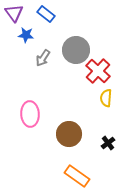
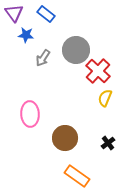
yellow semicircle: moved 1 px left; rotated 18 degrees clockwise
brown circle: moved 4 px left, 4 px down
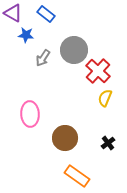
purple triangle: moved 1 px left; rotated 24 degrees counterclockwise
gray circle: moved 2 px left
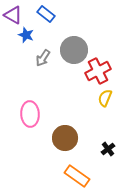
purple triangle: moved 2 px down
blue star: rotated 14 degrees clockwise
red cross: rotated 20 degrees clockwise
black cross: moved 6 px down
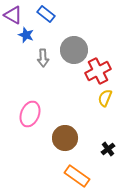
gray arrow: rotated 36 degrees counterclockwise
pink ellipse: rotated 25 degrees clockwise
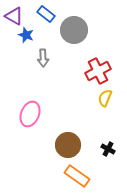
purple triangle: moved 1 px right, 1 px down
gray circle: moved 20 px up
brown circle: moved 3 px right, 7 px down
black cross: rotated 24 degrees counterclockwise
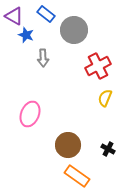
red cross: moved 5 px up
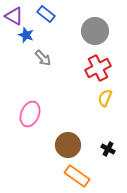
gray circle: moved 21 px right, 1 px down
gray arrow: rotated 42 degrees counterclockwise
red cross: moved 2 px down
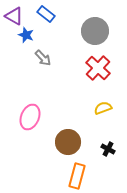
red cross: rotated 20 degrees counterclockwise
yellow semicircle: moved 2 px left, 10 px down; rotated 48 degrees clockwise
pink ellipse: moved 3 px down
brown circle: moved 3 px up
orange rectangle: rotated 70 degrees clockwise
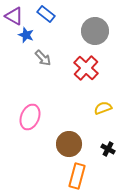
red cross: moved 12 px left
brown circle: moved 1 px right, 2 px down
